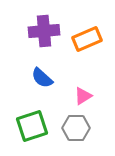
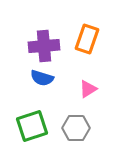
purple cross: moved 15 px down
orange rectangle: rotated 48 degrees counterclockwise
blue semicircle: rotated 25 degrees counterclockwise
pink triangle: moved 5 px right, 7 px up
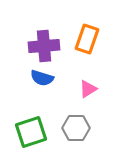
green square: moved 1 px left, 6 px down
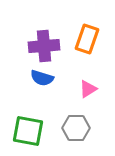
green square: moved 3 px left, 1 px up; rotated 28 degrees clockwise
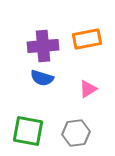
orange rectangle: rotated 60 degrees clockwise
purple cross: moved 1 px left
gray hexagon: moved 5 px down; rotated 8 degrees counterclockwise
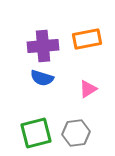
green square: moved 8 px right, 2 px down; rotated 24 degrees counterclockwise
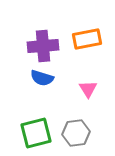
pink triangle: rotated 30 degrees counterclockwise
